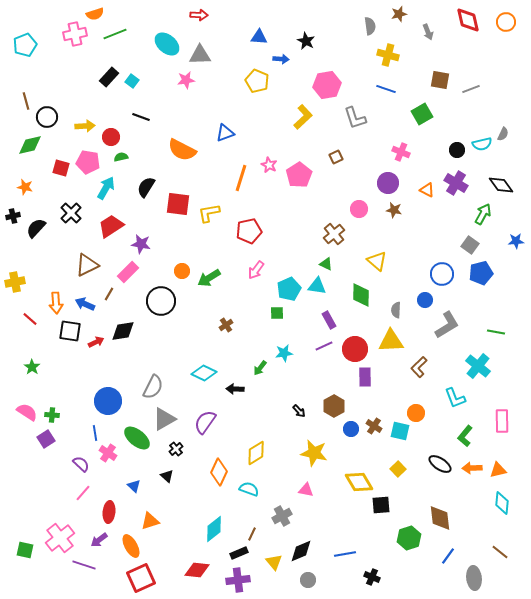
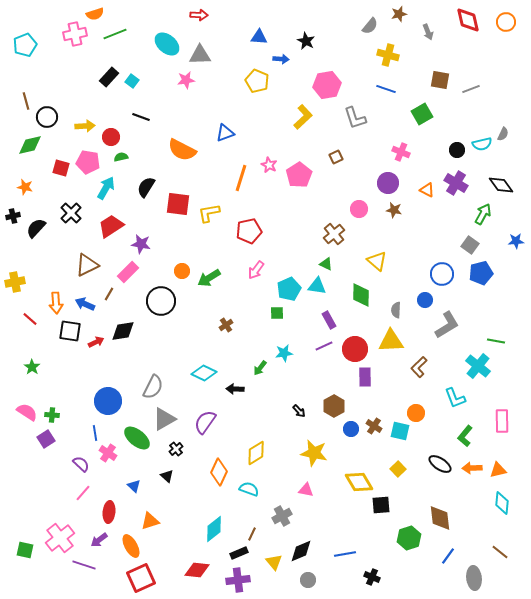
gray semicircle at (370, 26): rotated 48 degrees clockwise
green line at (496, 332): moved 9 px down
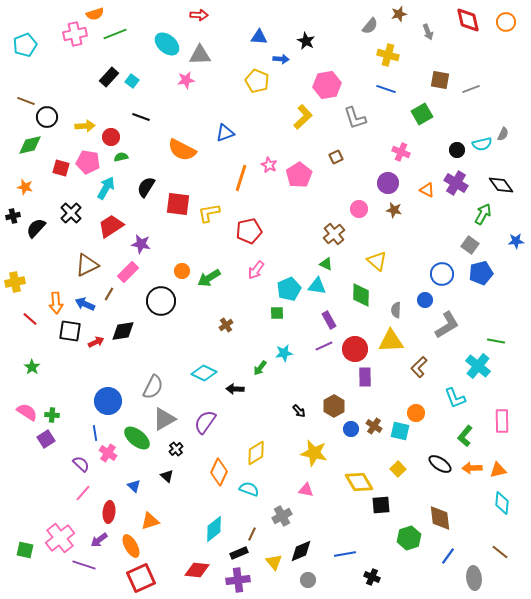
brown line at (26, 101): rotated 54 degrees counterclockwise
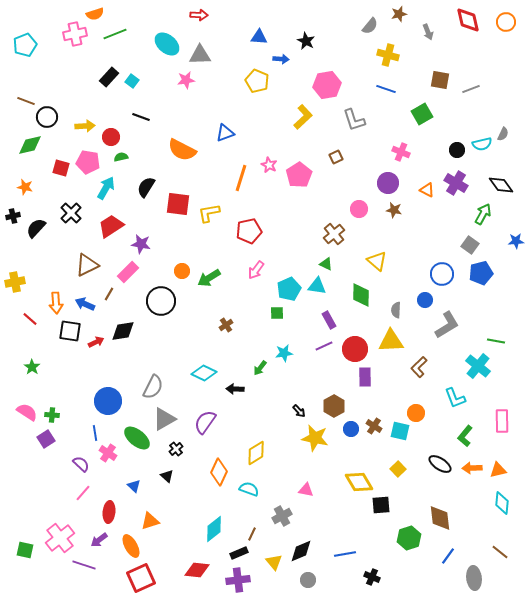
gray L-shape at (355, 118): moved 1 px left, 2 px down
yellow star at (314, 453): moved 1 px right, 15 px up
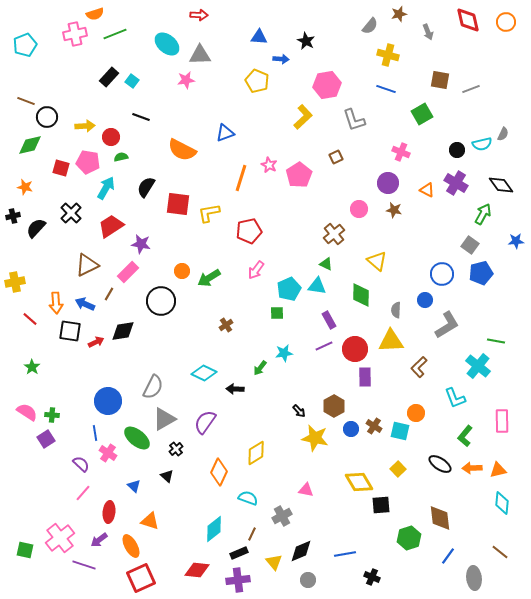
cyan semicircle at (249, 489): moved 1 px left, 9 px down
orange triangle at (150, 521): rotated 36 degrees clockwise
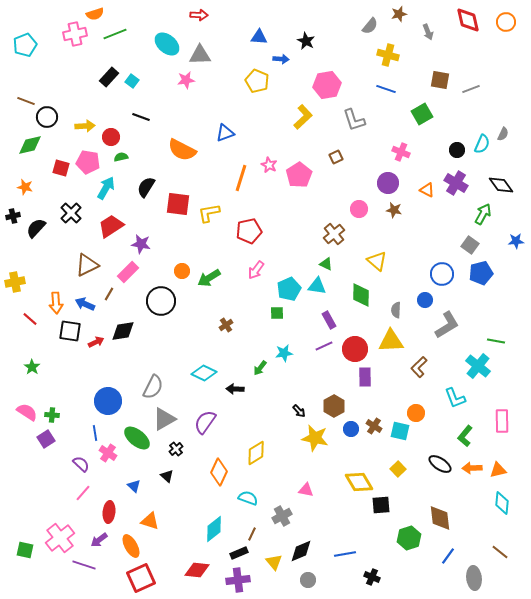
cyan semicircle at (482, 144): rotated 54 degrees counterclockwise
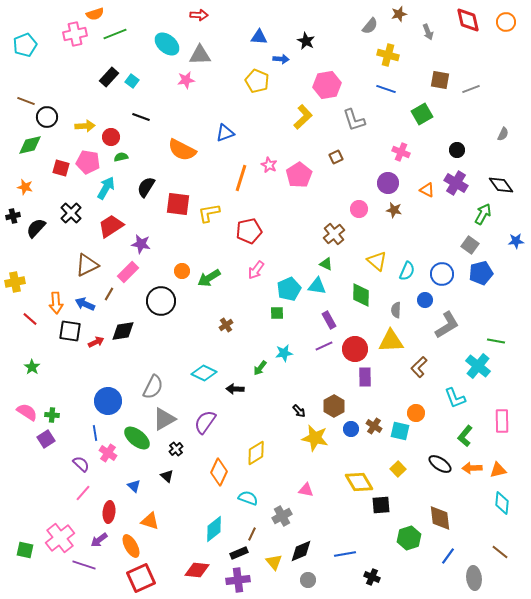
cyan semicircle at (482, 144): moved 75 px left, 127 px down
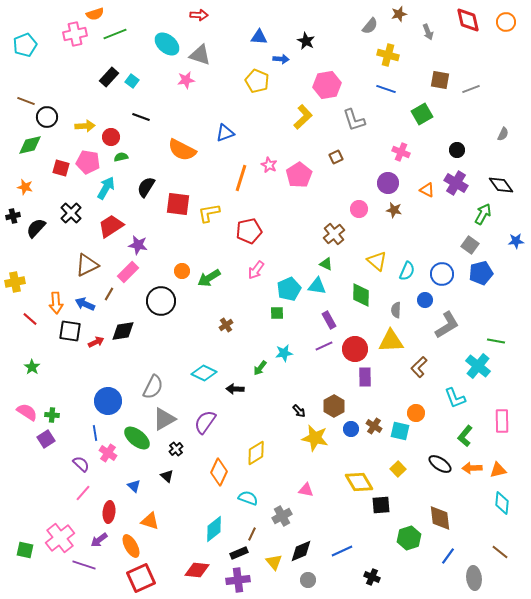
gray triangle at (200, 55): rotated 20 degrees clockwise
purple star at (141, 244): moved 3 px left, 1 px down
blue line at (345, 554): moved 3 px left, 3 px up; rotated 15 degrees counterclockwise
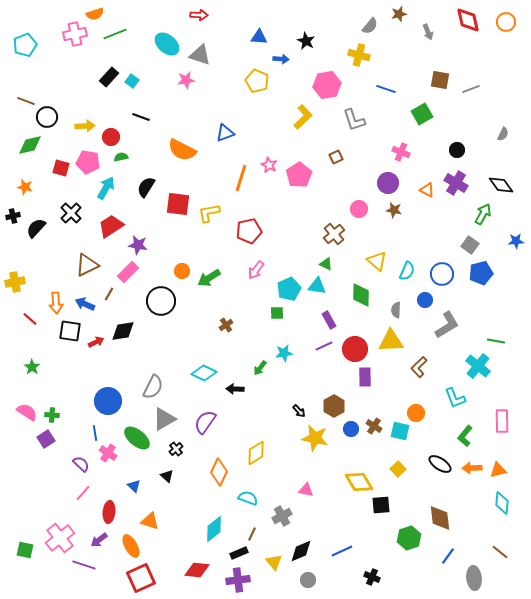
yellow cross at (388, 55): moved 29 px left
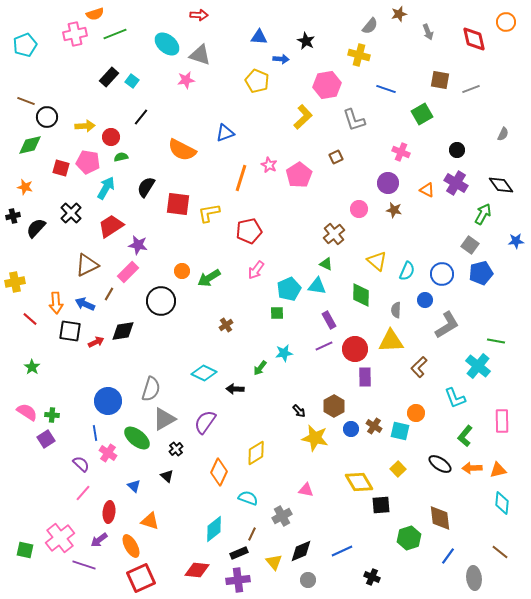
red diamond at (468, 20): moved 6 px right, 19 px down
black line at (141, 117): rotated 72 degrees counterclockwise
gray semicircle at (153, 387): moved 2 px left, 2 px down; rotated 10 degrees counterclockwise
